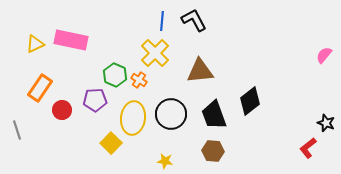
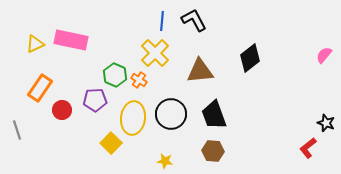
black diamond: moved 43 px up
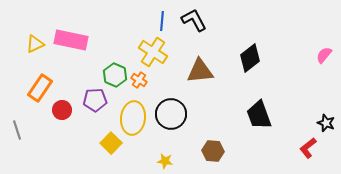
yellow cross: moved 2 px left, 1 px up; rotated 12 degrees counterclockwise
black trapezoid: moved 45 px right
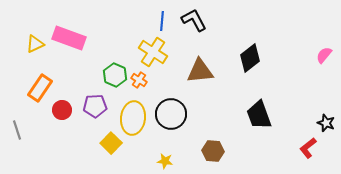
pink rectangle: moved 2 px left, 2 px up; rotated 8 degrees clockwise
purple pentagon: moved 6 px down
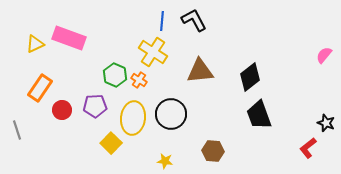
black diamond: moved 19 px down
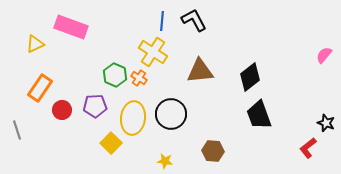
pink rectangle: moved 2 px right, 11 px up
orange cross: moved 2 px up
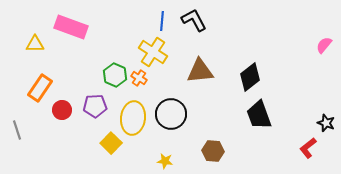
yellow triangle: rotated 24 degrees clockwise
pink semicircle: moved 10 px up
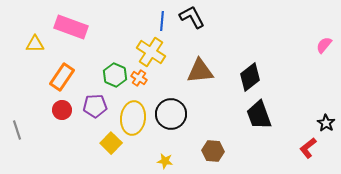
black L-shape: moved 2 px left, 3 px up
yellow cross: moved 2 px left
orange rectangle: moved 22 px right, 11 px up
black star: rotated 12 degrees clockwise
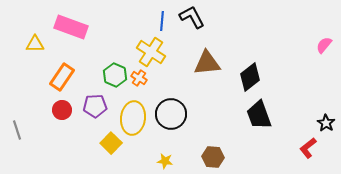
brown triangle: moved 7 px right, 8 px up
brown hexagon: moved 6 px down
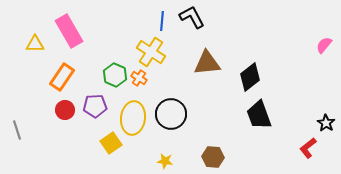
pink rectangle: moved 2 px left, 4 px down; rotated 40 degrees clockwise
red circle: moved 3 px right
yellow square: rotated 10 degrees clockwise
